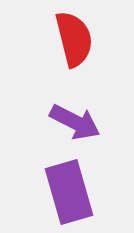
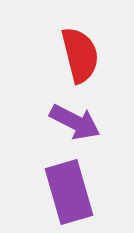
red semicircle: moved 6 px right, 16 px down
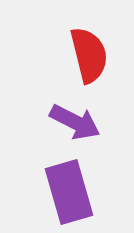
red semicircle: moved 9 px right
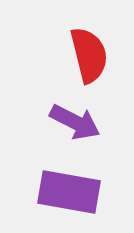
purple rectangle: rotated 64 degrees counterclockwise
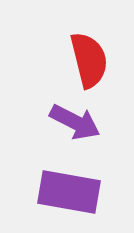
red semicircle: moved 5 px down
